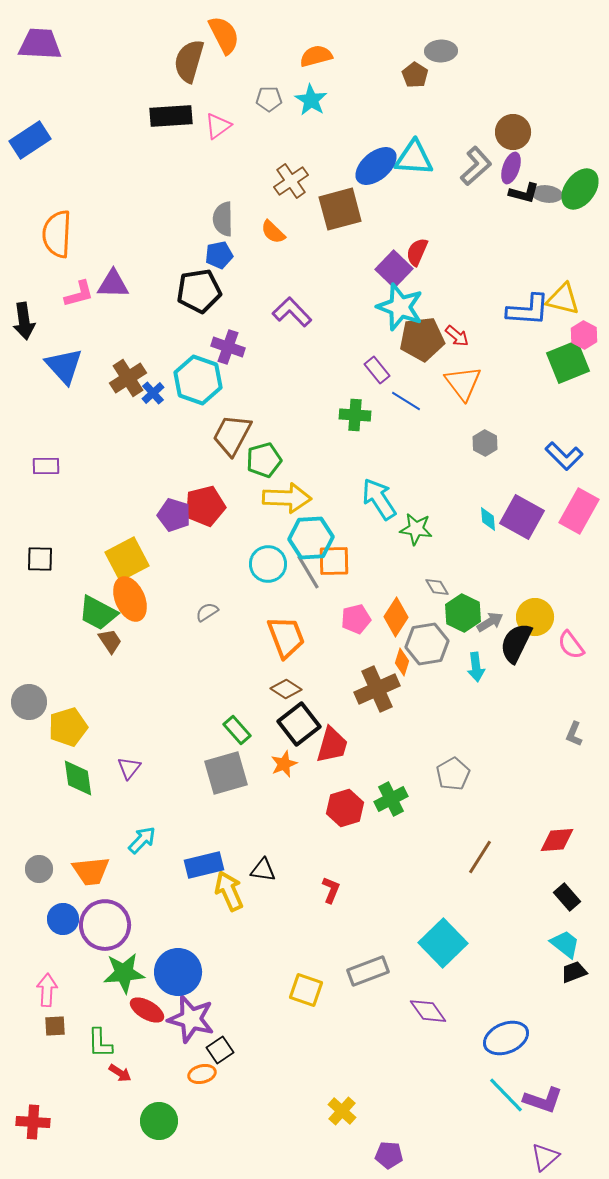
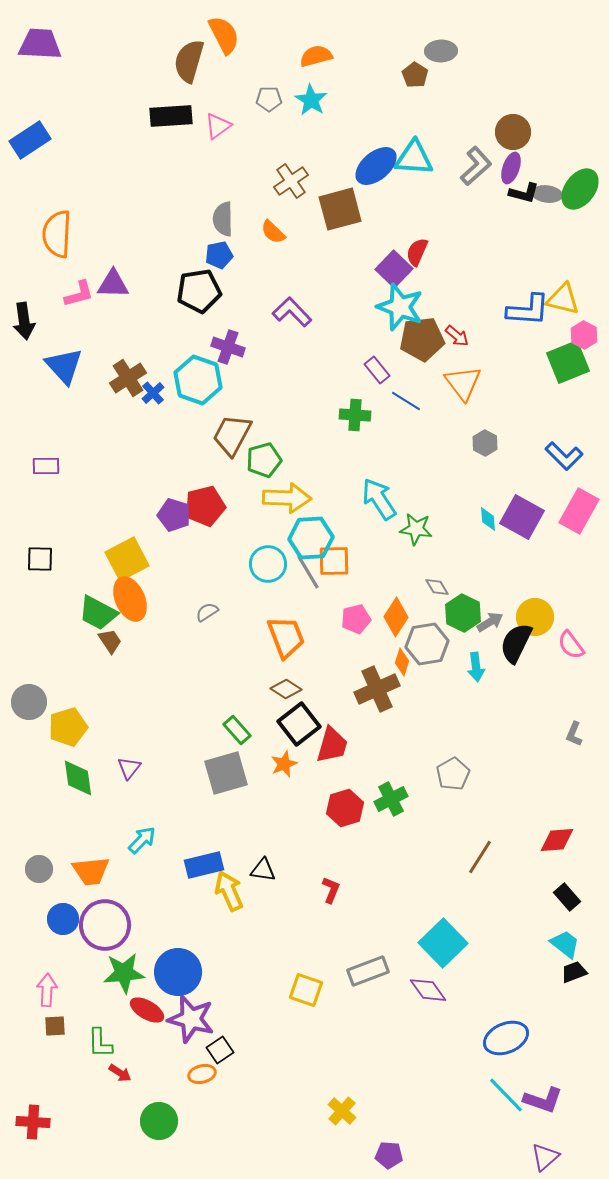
purple diamond at (428, 1011): moved 21 px up
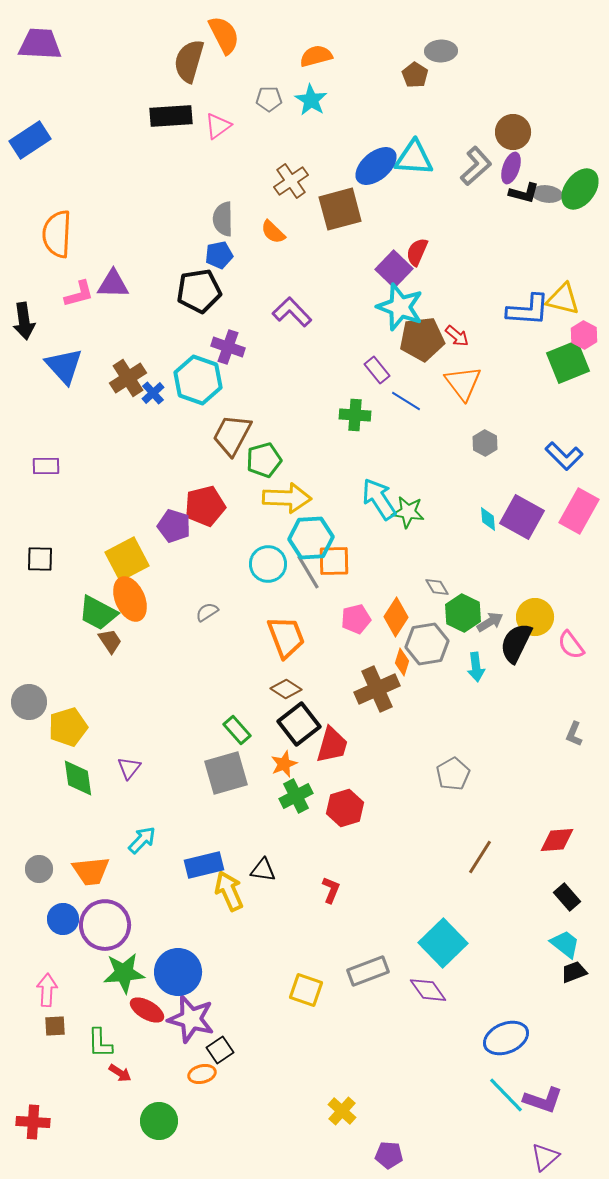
purple pentagon at (174, 515): moved 11 px down
green star at (416, 529): moved 8 px left, 17 px up
green cross at (391, 799): moved 95 px left, 3 px up
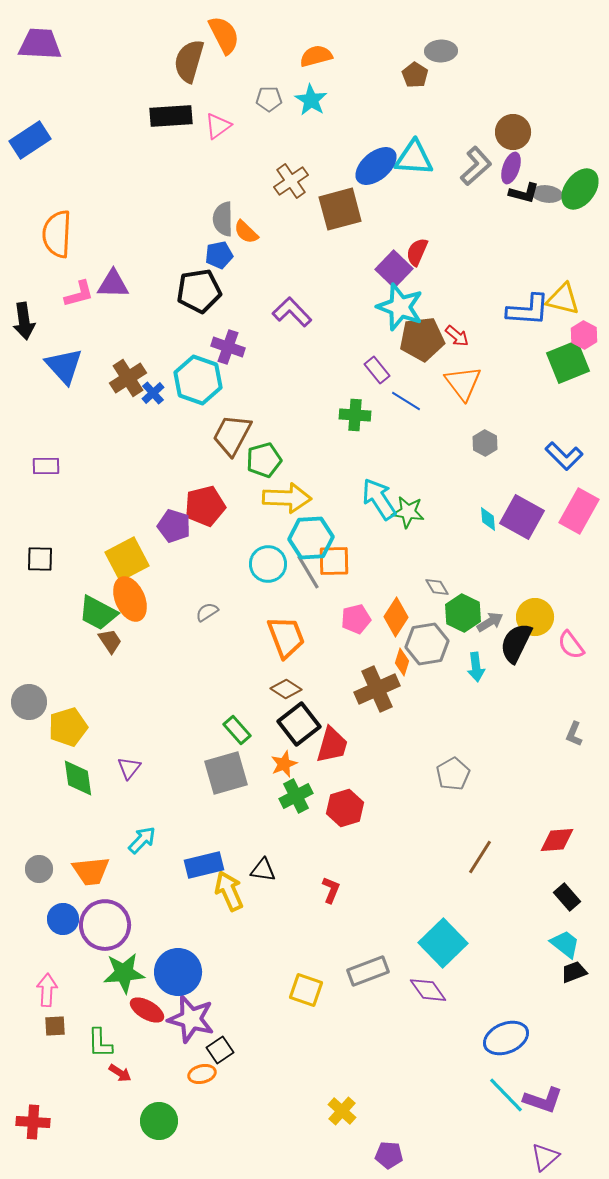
orange semicircle at (273, 232): moved 27 px left
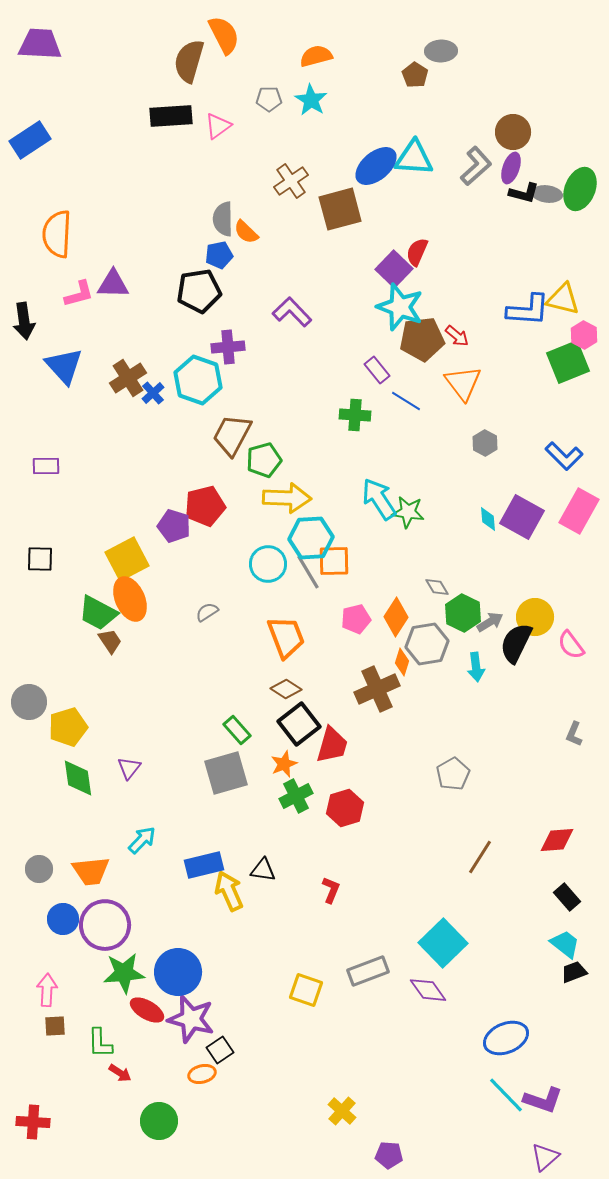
green ellipse at (580, 189): rotated 15 degrees counterclockwise
purple cross at (228, 347): rotated 24 degrees counterclockwise
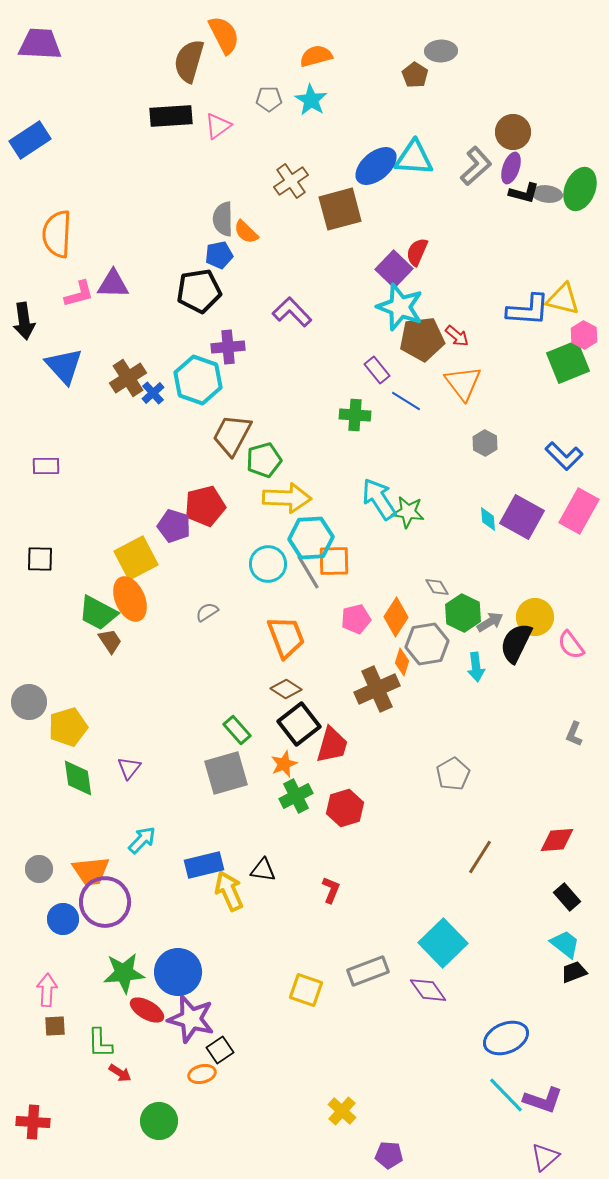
yellow square at (127, 559): moved 9 px right, 1 px up
purple circle at (105, 925): moved 23 px up
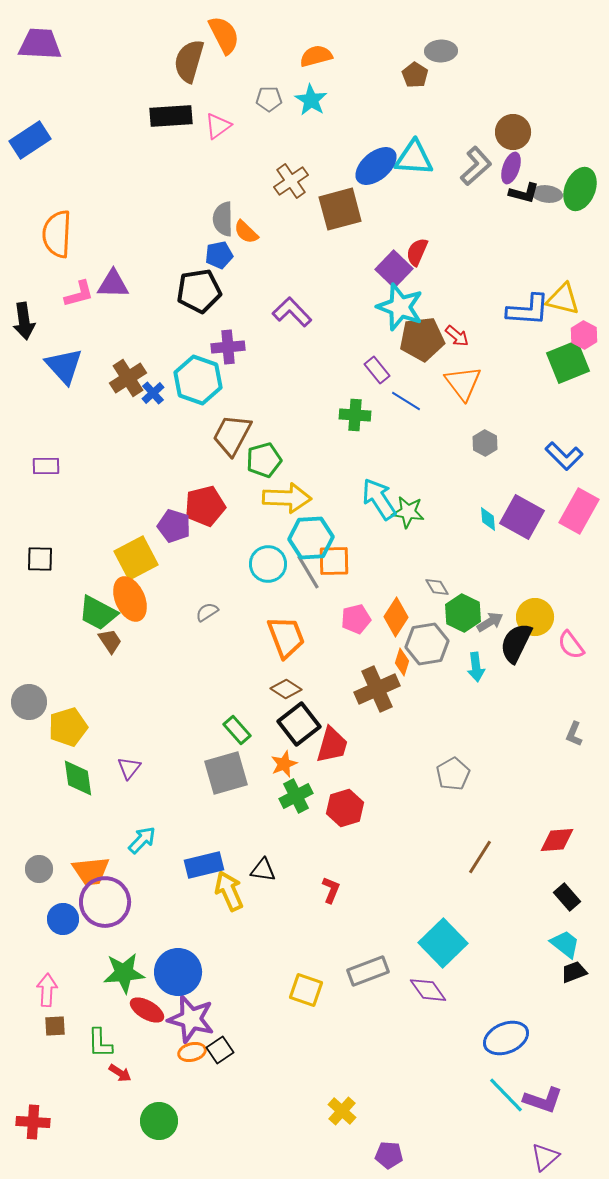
orange ellipse at (202, 1074): moved 10 px left, 22 px up
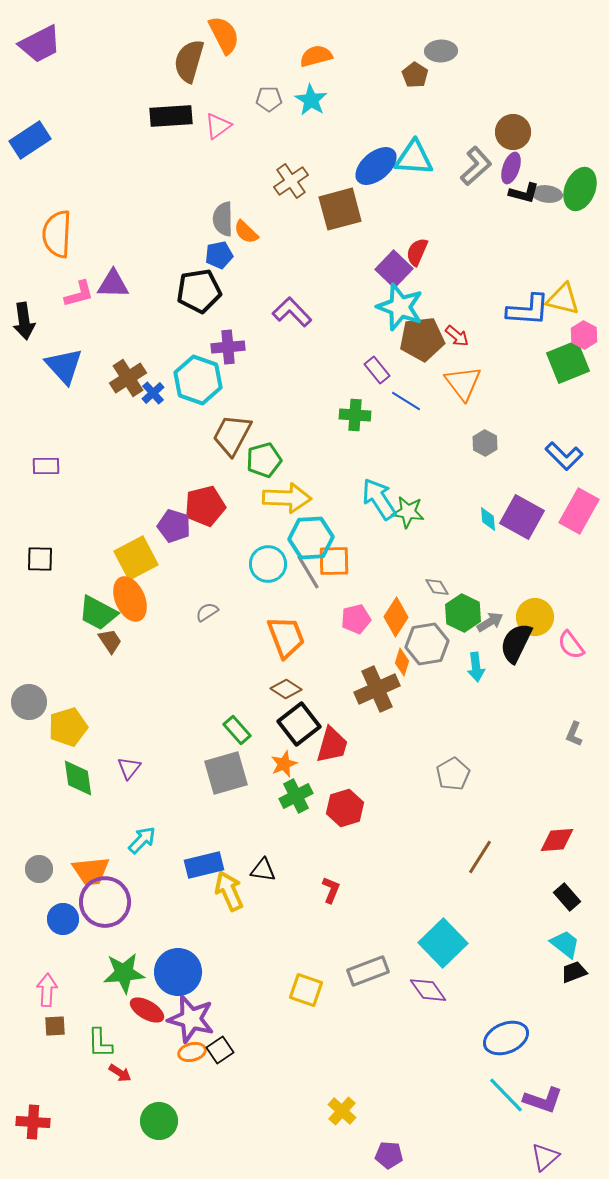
purple trapezoid at (40, 44): rotated 150 degrees clockwise
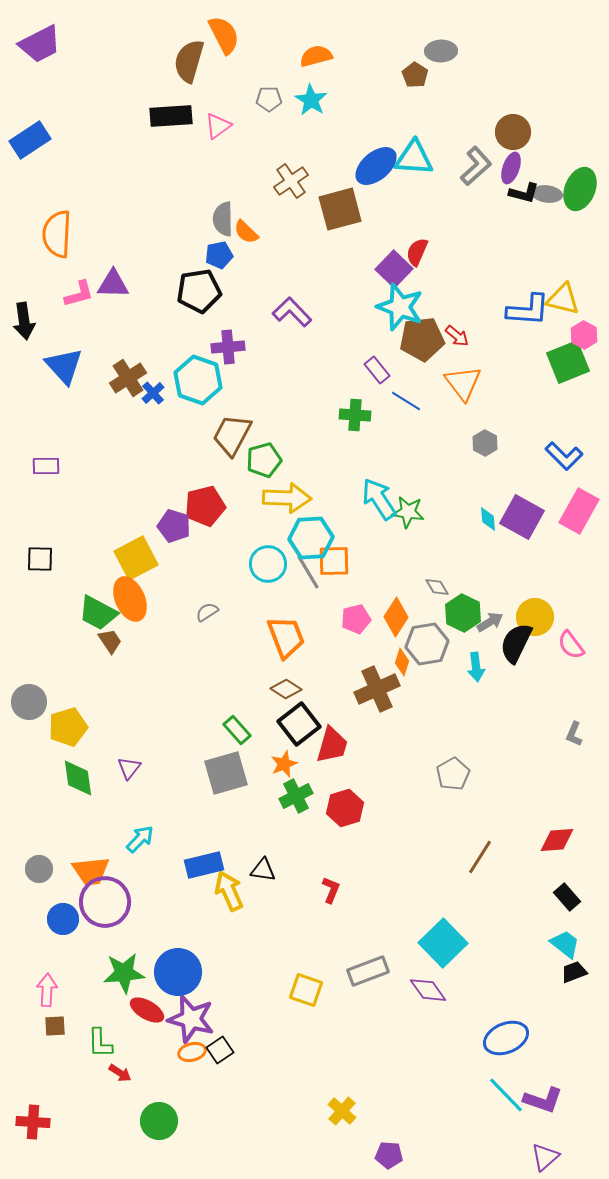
cyan arrow at (142, 840): moved 2 px left, 1 px up
